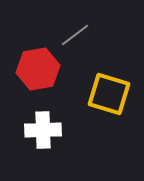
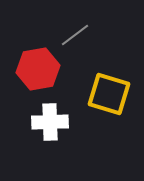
white cross: moved 7 px right, 8 px up
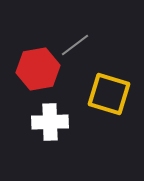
gray line: moved 10 px down
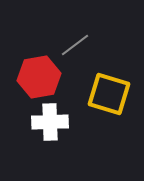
red hexagon: moved 1 px right, 8 px down
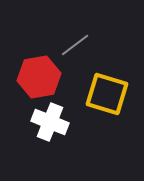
yellow square: moved 2 px left
white cross: rotated 24 degrees clockwise
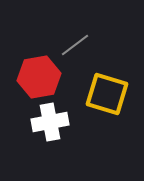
white cross: rotated 33 degrees counterclockwise
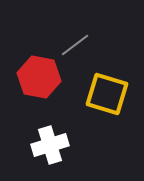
red hexagon: rotated 21 degrees clockwise
white cross: moved 23 px down; rotated 6 degrees counterclockwise
